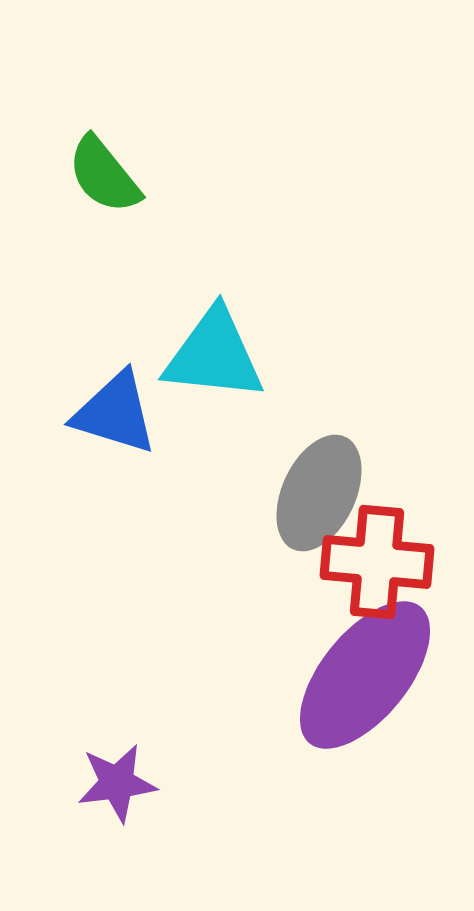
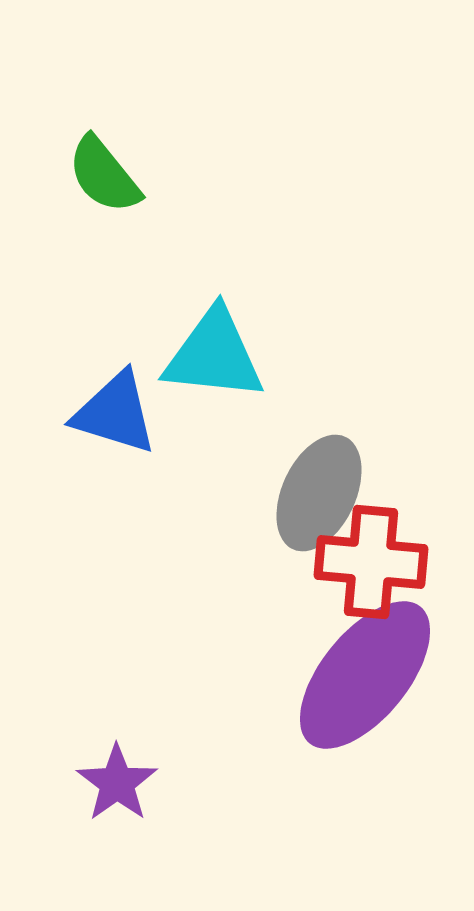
red cross: moved 6 px left
purple star: rotated 28 degrees counterclockwise
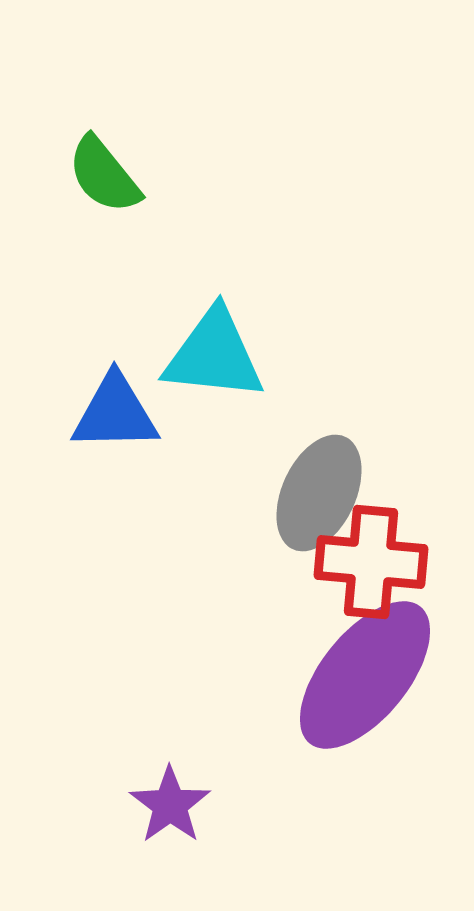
blue triangle: rotated 18 degrees counterclockwise
purple star: moved 53 px right, 22 px down
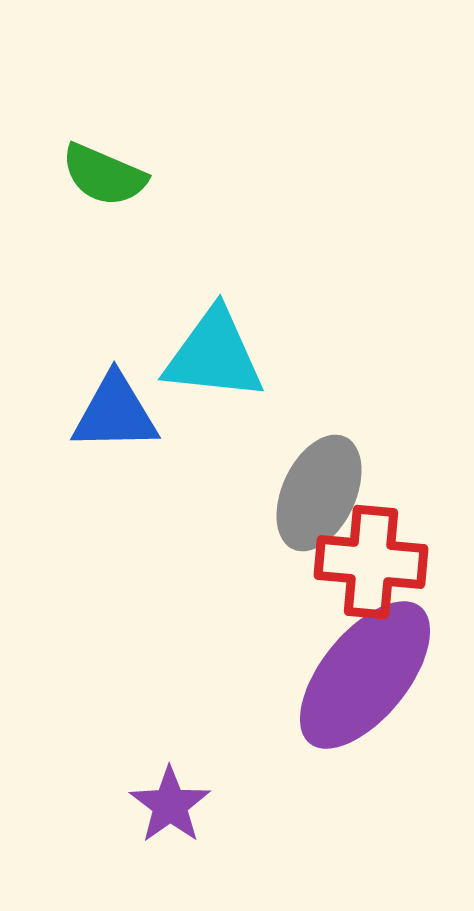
green semicircle: rotated 28 degrees counterclockwise
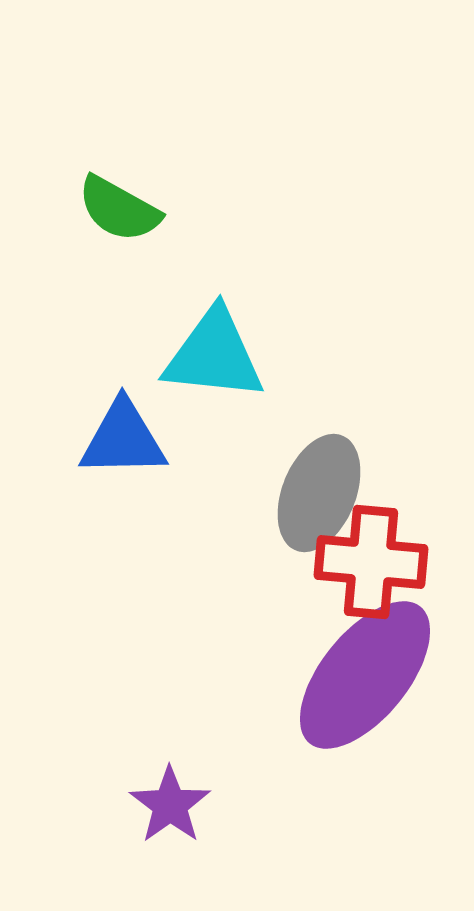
green semicircle: moved 15 px right, 34 px down; rotated 6 degrees clockwise
blue triangle: moved 8 px right, 26 px down
gray ellipse: rotated 3 degrees counterclockwise
